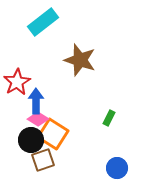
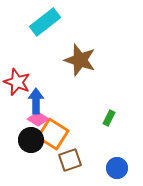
cyan rectangle: moved 2 px right
red star: rotated 20 degrees counterclockwise
brown square: moved 27 px right
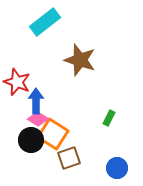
brown square: moved 1 px left, 2 px up
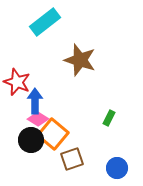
blue arrow: moved 1 px left
orange square: rotated 8 degrees clockwise
brown square: moved 3 px right, 1 px down
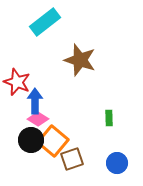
green rectangle: rotated 28 degrees counterclockwise
orange square: moved 7 px down
blue circle: moved 5 px up
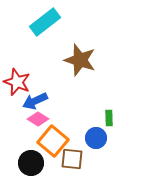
blue arrow: rotated 115 degrees counterclockwise
black circle: moved 23 px down
brown square: rotated 25 degrees clockwise
blue circle: moved 21 px left, 25 px up
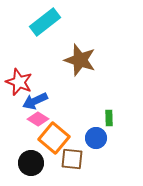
red star: moved 2 px right
orange square: moved 1 px right, 3 px up
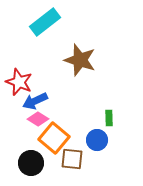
blue circle: moved 1 px right, 2 px down
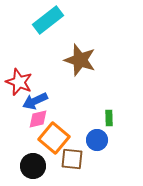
cyan rectangle: moved 3 px right, 2 px up
pink diamond: rotated 45 degrees counterclockwise
black circle: moved 2 px right, 3 px down
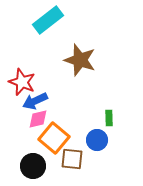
red star: moved 3 px right
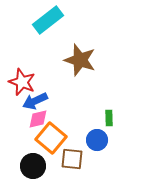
orange square: moved 3 px left
